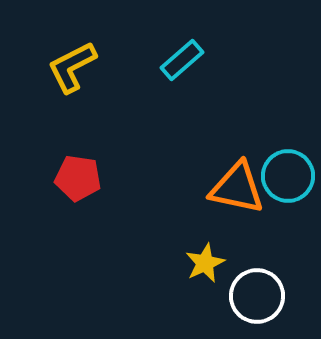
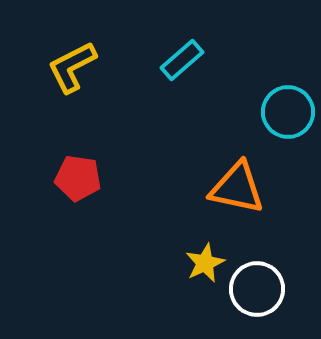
cyan circle: moved 64 px up
white circle: moved 7 px up
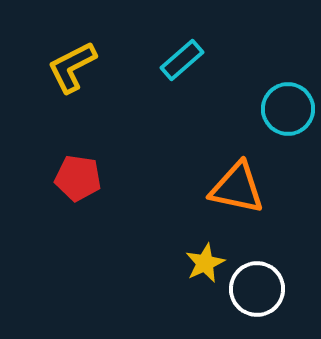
cyan circle: moved 3 px up
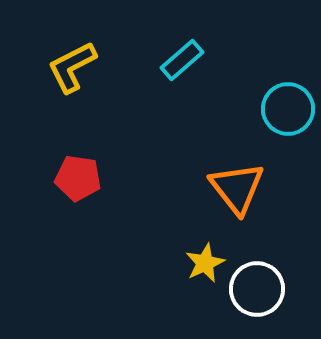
orange triangle: rotated 40 degrees clockwise
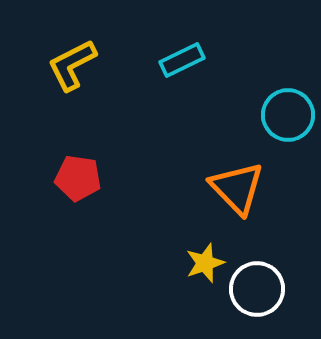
cyan rectangle: rotated 15 degrees clockwise
yellow L-shape: moved 2 px up
cyan circle: moved 6 px down
orange triangle: rotated 6 degrees counterclockwise
yellow star: rotated 6 degrees clockwise
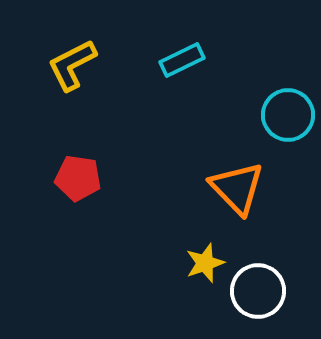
white circle: moved 1 px right, 2 px down
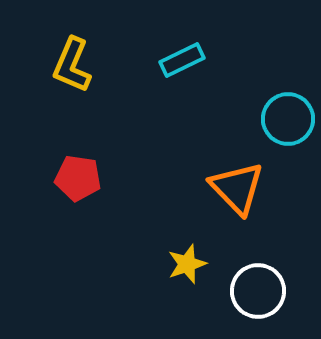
yellow L-shape: rotated 40 degrees counterclockwise
cyan circle: moved 4 px down
yellow star: moved 18 px left, 1 px down
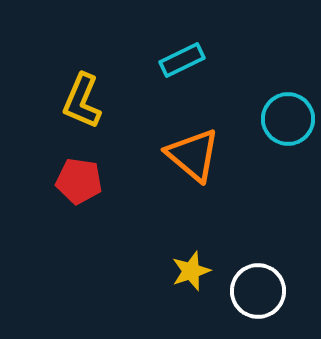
yellow L-shape: moved 10 px right, 36 px down
red pentagon: moved 1 px right, 3 px down
orange triangle: moved 44 px left, 33 px up; rotated 6 degrees counterclockwise
yellow star: moved 4 px right, 7 px down
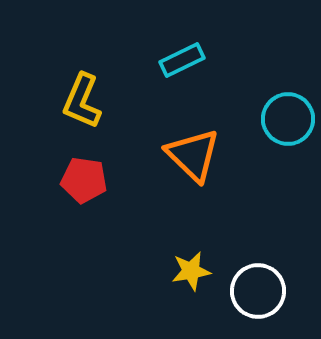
orange triangle: rotated 4 degrees clockwise
red pentagon: moved 5 px right, 1 px up
yellow star: rotated 9 degrees clockwise
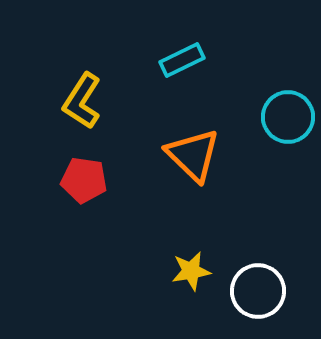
yellow L-shape: rotated 10 degrees clockwise
cyan circle: moved 2 px up
